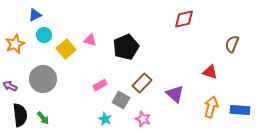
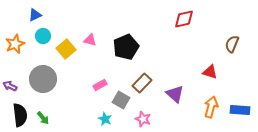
cyan circle: moved 1 px left, 1 px down
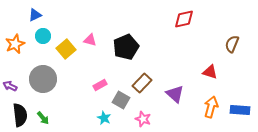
cyan star: moved 1 px left, 1 px up
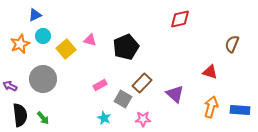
red diamond: moved 4 px left
orange star: moved 5 px right
gray square: moved 2 px right, 1 px up
pink star: rotated 21 degrees counterclockwise
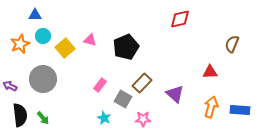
blue triangle: rotated 24 degrees clockwise
yellow square: moved 1 px left, 1 px up
red triangle: rotated 21 degrees counterclockwise
pink rectangle: rotated 24 degrees counterclockwise
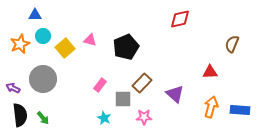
purple arrow: moved 3 px right, 2 px down
gray square: rotated 30 degrees counterclockwise
pink star: moved 1 px right, 2 px up
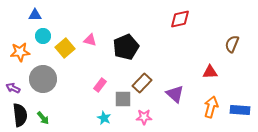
orange star: moved 8 px down; rotated 18 degrees clockwise
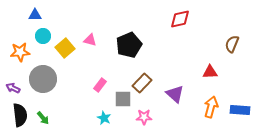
black pentagon: moved 3 px right, 2 px up
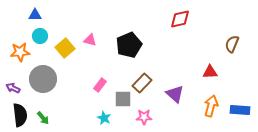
cyan circle: moved 3 px left
orange arrow: moved 1 px up
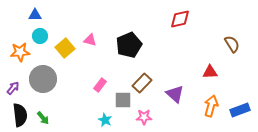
brown semicircle: rotated 126 degrees clockwise
purple arrow: rotated 104 degrees clockwise
gray square: moved 1 px down
blue rectangle: rotated 24 degrees counterclockwise
cyan star: moved 1 px right, 2 px down
